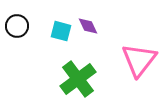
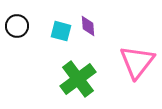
purple diamond: rotated 20 degrees clockwise
pink triangle: moved 2 px left, 2 px down
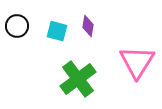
purple diamond: rotated 15 degrees clockwise
cyan square: moved 4 px left
pink triangle: rotated 6 degrees counterclockwise
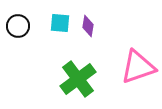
black circle: moved 1 px right
cyan square: moved 3 px right, 8 px up; rotated 10 degrees counterclockwise
pink triangle: moved 1 px right, 5 px down; rotated 39 degrees clockwise
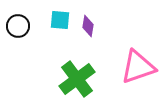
cyan square: moved 3 px up
green cross: moved 1 px left
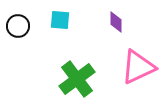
purple diamond: moved 28 px right, 4 px up; rotated 10 degrees counterclockwise
pink triangle: rotated 6 degrees counterclockwise
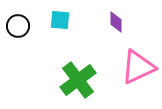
green cross: moved 1 px right, 1 px down
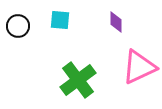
pink triangle: moved 1 px right
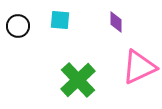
green cross: rotated 6 degrees counterclockwise
